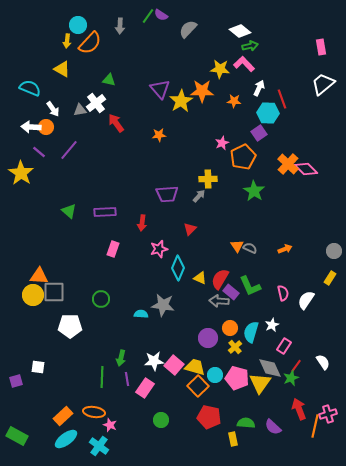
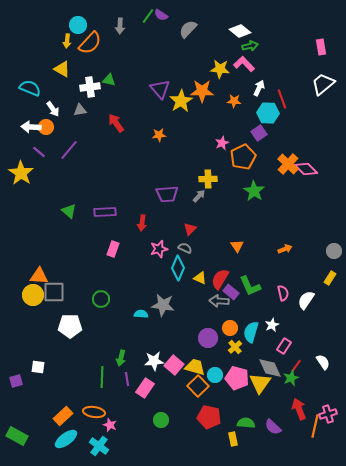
white cross at (96, 103): moved 6 px left, 16 px up; rotated 30 degrees clockwise
gray semicircle at (250, 248): moved 65 px left
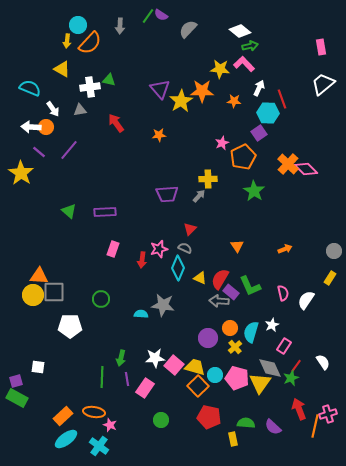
red arrow at (142, 223): moved 37 px down
white star at (154, 361): moved 1 px right, 3 px up
green rectangle at (17, 436): moved 38 px up
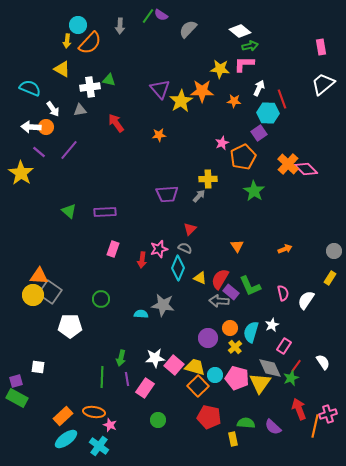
pink L-shape at (244, 64): rotated 45 degrees counterclockwise
gray square at (54, 292): moved 4 px left; rotated 35 degrees clockwise
green circle at (161, 420): moved 3 px left
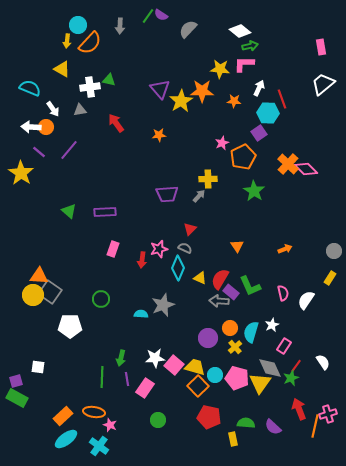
gray star at (163, 305): rotated 30 degrees counterclockwise
